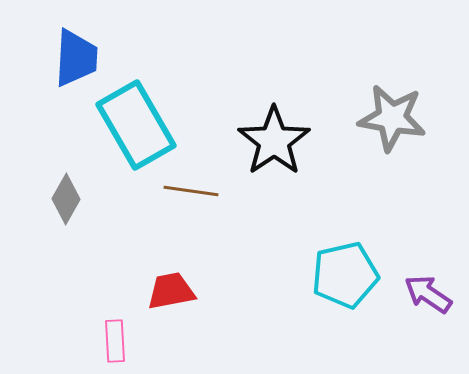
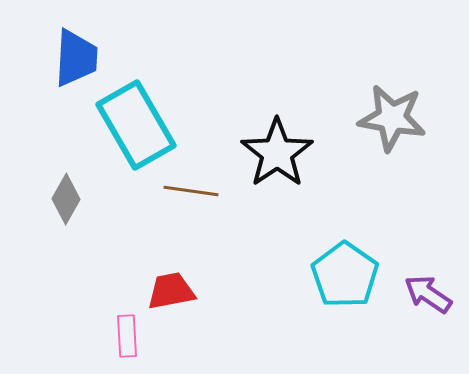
black star: moved 3 px right, 12 px down
cyan pentagon: rotated 24 degrees counterclockwise
pink rectangle: moved 12 px right, 5 px up
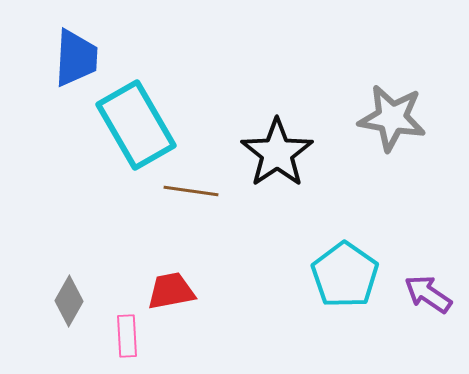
gray diamond: moved 3 px right, 102 px down
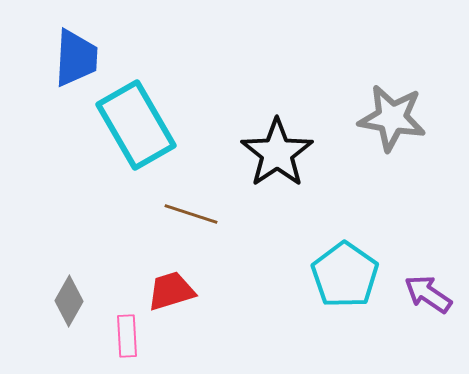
brown line: moved 23 px down; rotated 10 degrees clockwise
red trapezoid: rotated 6 degrees counterclockwise
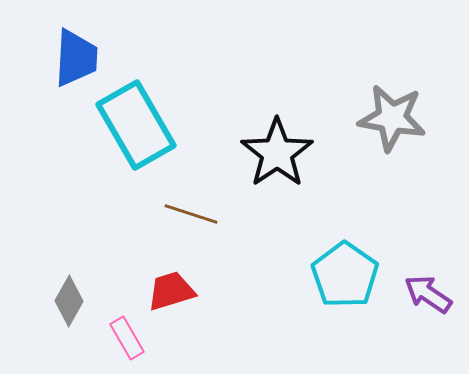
pink rectangle: moved 2 px down; rotated 27 degrees counterclockwise
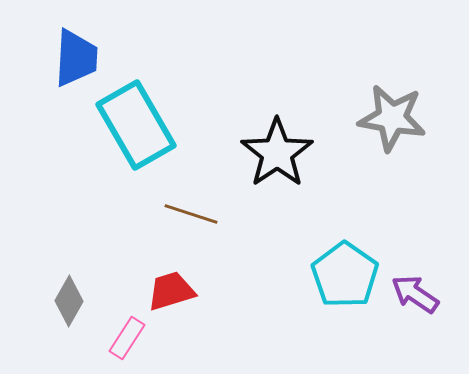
purple arrow: moved 13 px left
pink rectangle: rotated 63 degrees clockwise
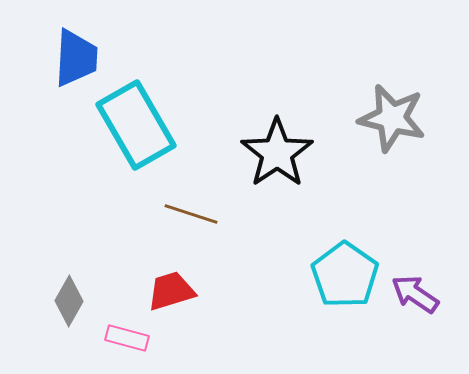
gray star: rotated 4 degrees clockwise
pink rectangle: rotated 72 degrees clockwise
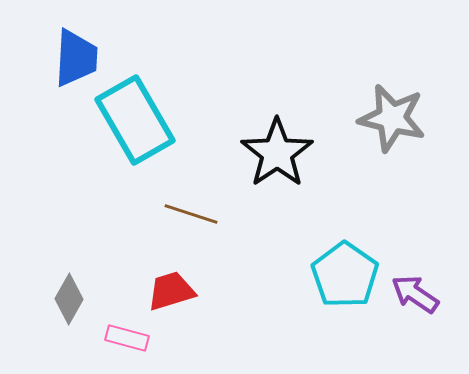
cyan rectangle: moved 1 px left, 5 px up
gray diamond: moved 2 px up
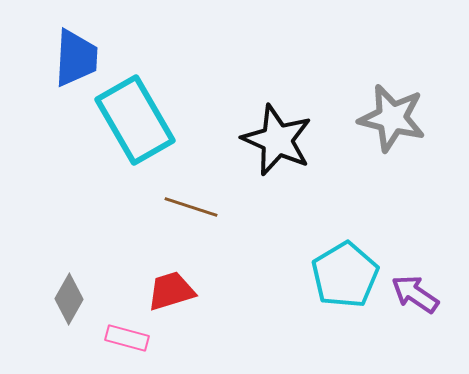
black star: moved 13 px up; rotated 14 degrees counterclockwise
brown line: moved 7 px up
cyan pentagon: rotated 6 degrees clockwise
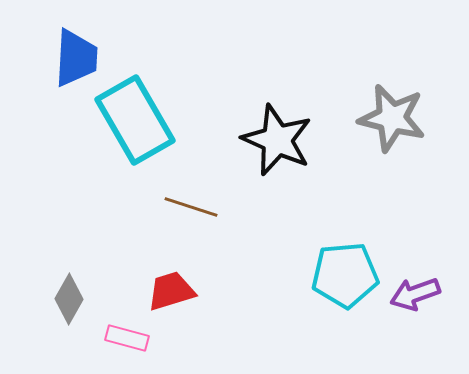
cyan pentagon: rotated 26 degrees clockwise
purple arrow: rotated 54 degrees counterclockwise
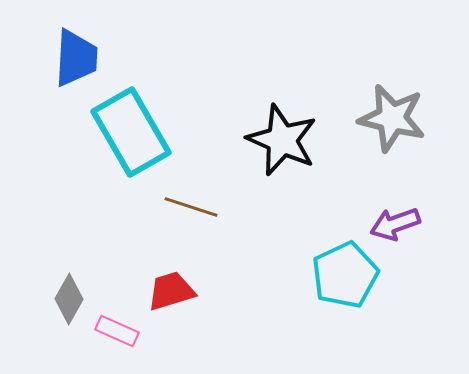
cyan rectangle: moved 4 px left, 12 px down
black star: moved 5 px right
cyan pentagon: rotated 20 degrees counterclockwise
purple arrow: moved 20 px left, 70 px up
pink rectangle: moved 10 px left, 7 px up; rotated 9 degrees clockwise
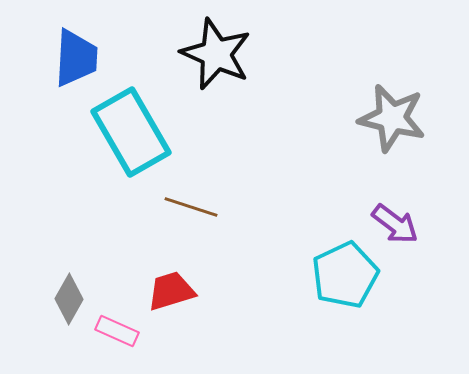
black star: moved 66 px left, 86 px up
purple arrow: rotated 123 degrees counterclockwise
